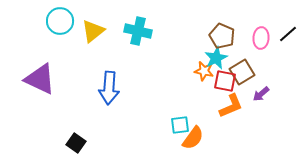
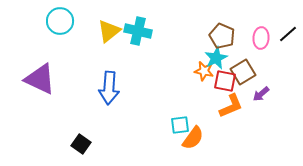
yellow triangle: moved 16 px right
brown square: moved 1 px right
black square: moved 5 px right, 1 px down
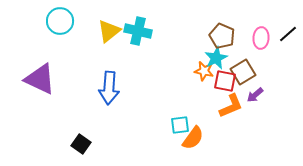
purple arrow: moved 6 px left, 1 px down
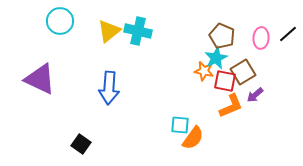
cyan square: rotated 12 degrees clockwise
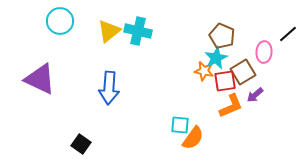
pink ellipse: moved 3 px right, 14 px down
red square: rotated 20 degrees counterclockwise
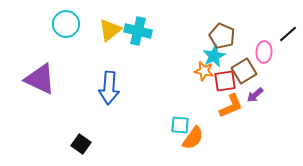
cyan circle: moved 6 px right, 3 px down
yellow triangle: moved 1 px right, 1 px up
cyan star: moved 2 px left, 2 px up
brown square: moved 1 px right, 1 px up
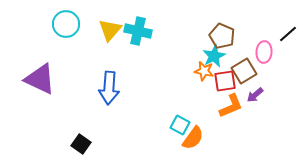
yellow triangle: rotated 10 degrees counterclockwise
cyan square: rotated 24 degrees clockwise
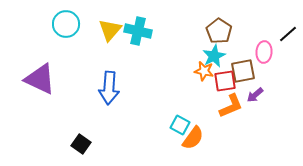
brown pentagon: moved 3 px left, 5 px up; rotated 10 degrees clockwise
brown square: moved 1 px left; rotated 20 degrees clockwise
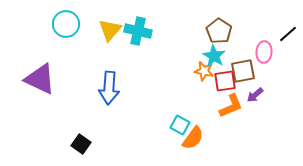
cyan star: rotated 15 degrees counterclockwise
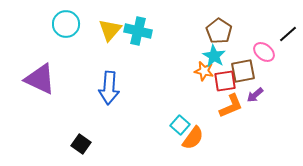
pink ellipse: rotated 55 degrees counterclockwise
cyan square: rotated 12 degrees clockwise
